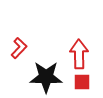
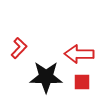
red arrow: rotated 88 degrees counterclockwise
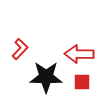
red L-shape: moved 1 px right, 1 px down
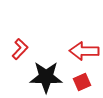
red arrow: moved 5 px right, 3 px up
red square: rotated 24 degrees counterclockwise
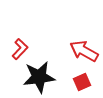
red arrow: rotated 28 degrees clockwise
black star: moved 7 px left; rotated 8 degrees counterclockwise
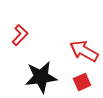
red L-shape: moved 14 px up
black star: moved 2 px right
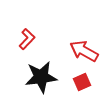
red L-shape: moved 7 px right, 4 px down
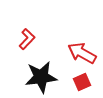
red arrow: moved 2 px left, 2 px down
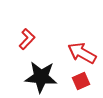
black star: rotated 12 degrees clockwise
red square: moved 1 px left, 1 px up
